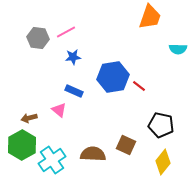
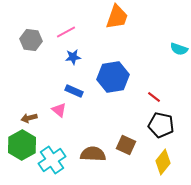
orange trapezoid: moved 33 px left
gray hexagon: moved 7 px left, 2 px down
cyan semicircle: moved 1 px right; rotated 18 degrees clockwise
red line: moved 15 px right, 11 px down
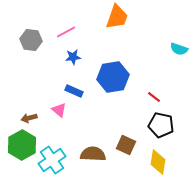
yellow diamond: moved 5 px left; rotated 30 degrees counterclockwise
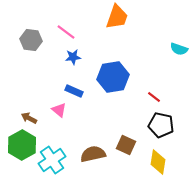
pink line: rotated 66 degrees clockwise
brown arrow: rotated 42 degrees clockwise
brown semicircle: rotated 15 degrees counterclockwise
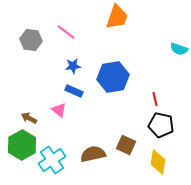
blue star: moved 9 px down
red line: moved 1 px right, 2 px down; rotated 40 degrees clockwise
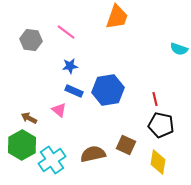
blue star: moved 3 px left
blue hexagon: moved 5 px left, 13 px down
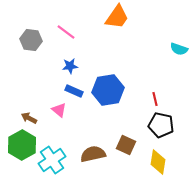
orange trapezoid: rotated 16 degrees clockwise
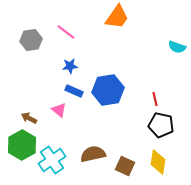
gray hexagon: rotated 15 degrees counterclockwise
cyan semicircle: moved 2 px left, 2 px up
brown square: moved 1 px left, 21 px down
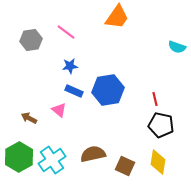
green hexagon: moved 3 px left, 12 px down
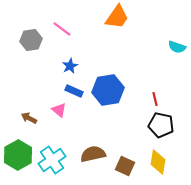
pink line: moved 4 px left, 3 px up
blue star: rotated 21 degrees counterclockwise
green hexagon: moved 1 px left, 2 px up
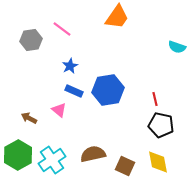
yellow diamond: rotated 20 degrees counterclockwise
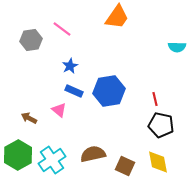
cyan semicircle: rotated 18 degrees counterclockwise
blue hexagon: moved 1 px right, 1 px down
